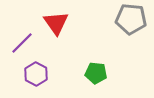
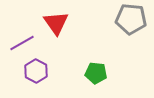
purple line: rotated 15 degrees clockwise
purple hexagon: moved 3 px up
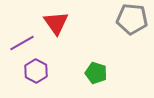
gray pentagon: moved 1 px right
green pentagon: rotated 10 degrees clockwise
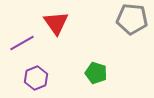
purple hexagon: moved 7 px down; rotated 10 degrees clockwise
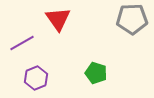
gray pentagon: rotated 8 degrees counterclockwise
red triangle: moved 2 px right, 4 px up
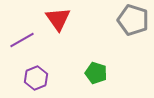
gray pentagon: moved 1 px right, 1 px down; rotated 20 degrees clockwise
purple line: moved 3 px up
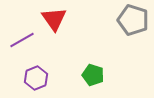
red triangle: moved 4 px left
green pentagon: moved 3 px left, 2 px down
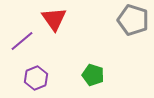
purple line: moved 1 px down; rotated 10 degrees counterclockwise
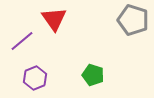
purple hexagon: moved 1 px left
